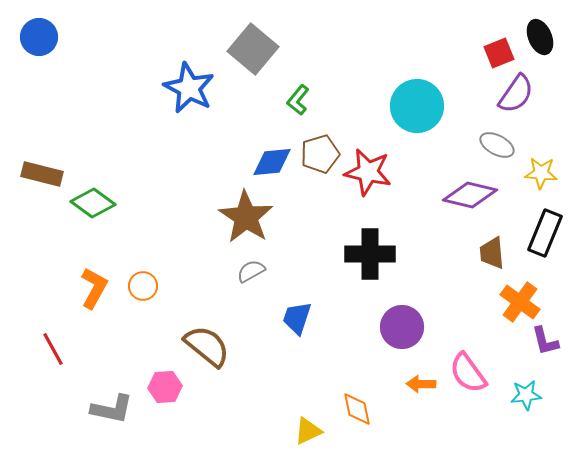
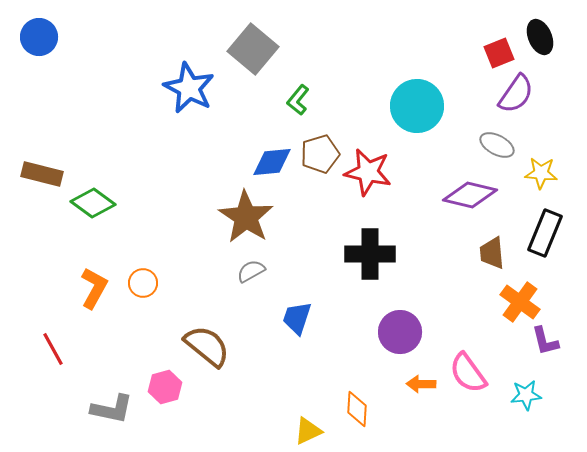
orange circle: moved 3 px up
purple circle: moved 2 px left, 5 px down
pink hexagon: rotated 12 degrees counterclockwise
orange diamond: rotated 15 degrees clockwise
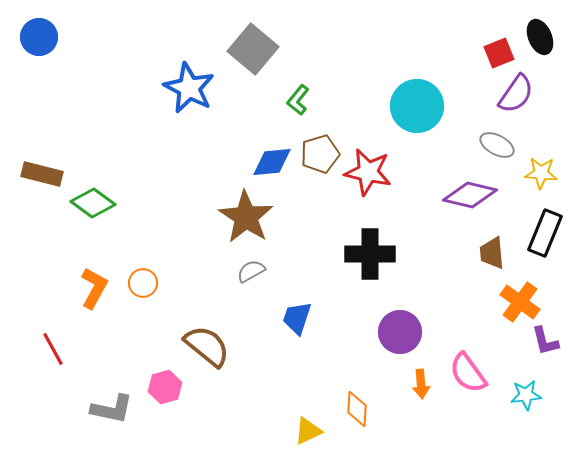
orange arrow: rotated 96 degrees counterclockwise
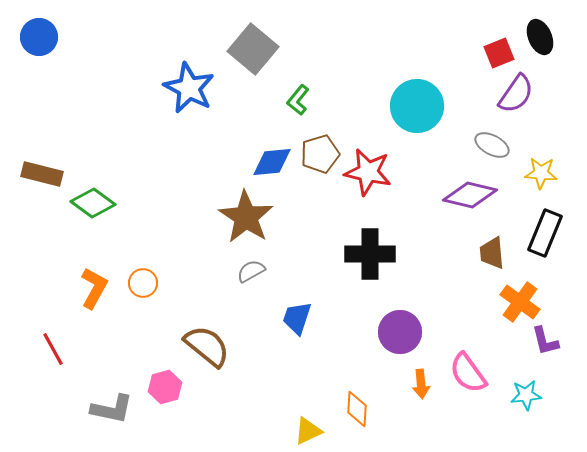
gray ellipse: moved 5 px left
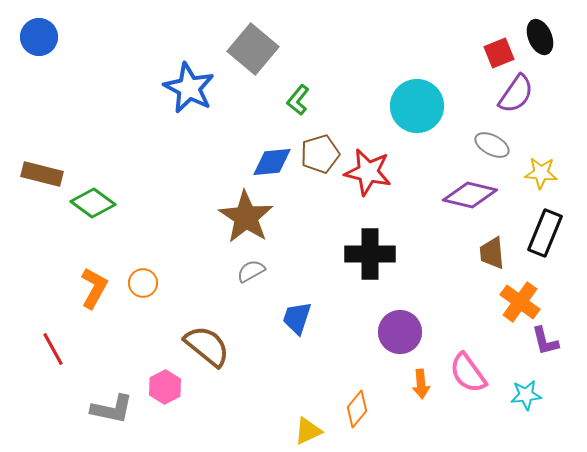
pink hexagon: rotated 12 degrees counterclockwise
orange diamond: rotated 36 degrees clockwise
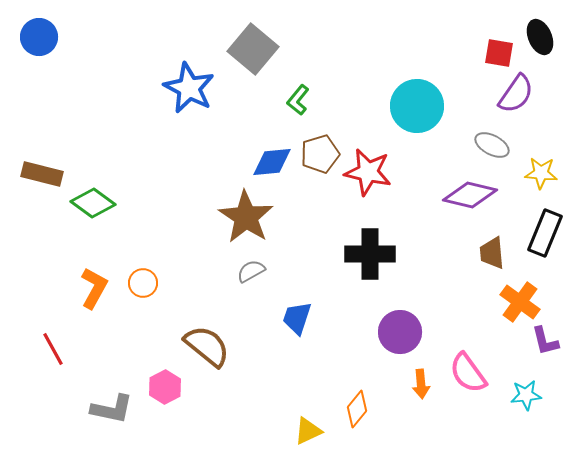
red square: rotated 32 degrees clockwise
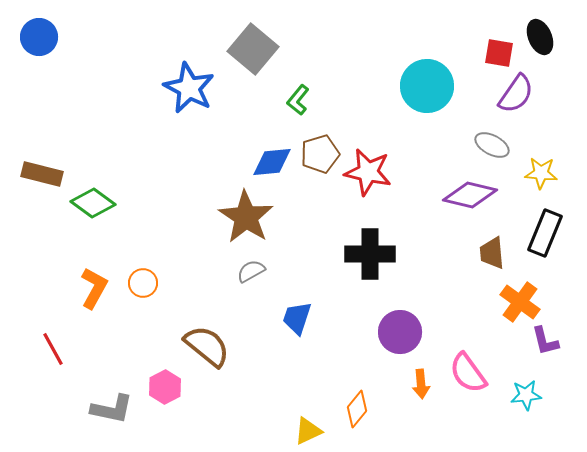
cyan circle: moved 10 px right, 20 px up
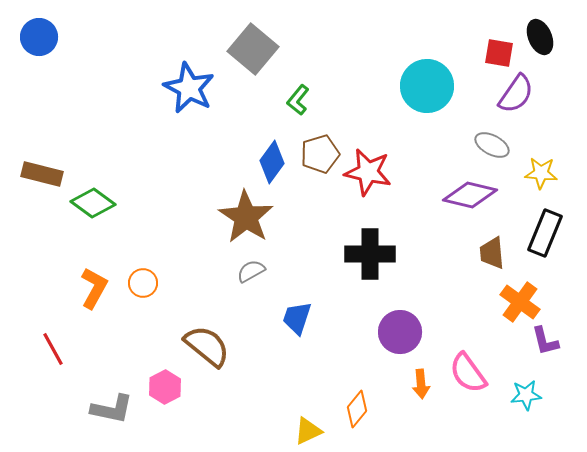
blue diamond: rotated 48 degrees counterclockwise
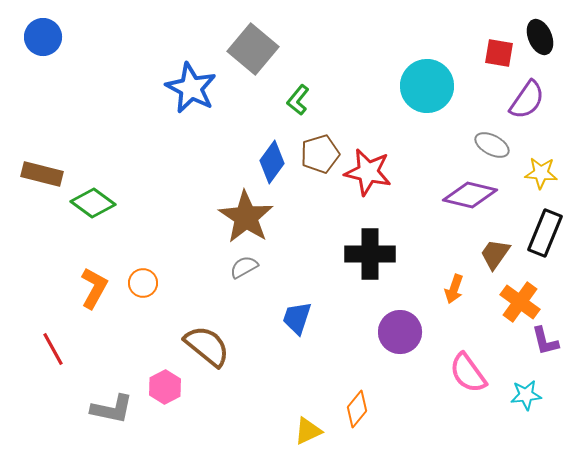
blue circle: moved 4 px right
blue star: moved 2 px right
purple semicircle: moved 11 px right, 6 px down
brown trapezoid: moved 3 px right, 1 px down; rotated 40 degrees clockwise
gray semicircle: moved 7 px left, 4 px up
orange arrow: moved 33 px right, 95 px up; rotated 24 degrees clockwise
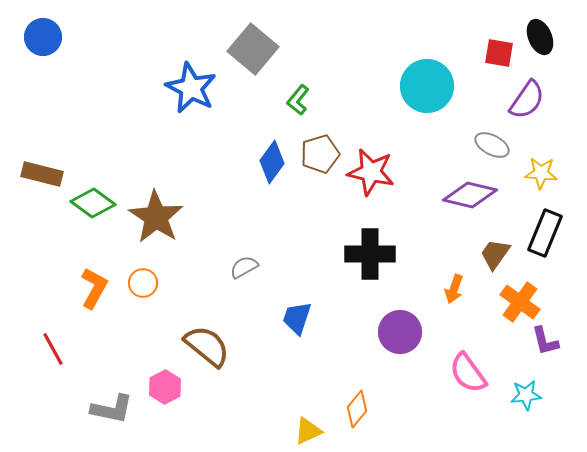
red star: moved 3 px right
brown star: moved 90 px left
